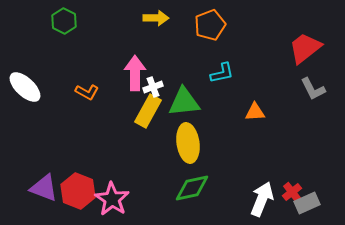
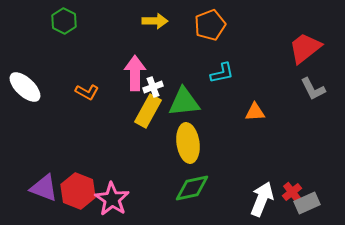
yellow arrow: moved 1 px left, 3 px down
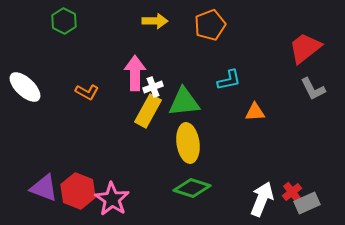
cyan L-shape: moved 7 px right, 7 px down
green diamond: rotated 30 degrees clockwise
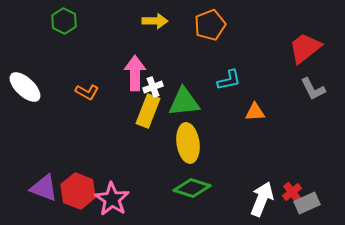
yellow rectangle: rotated 8 degrees counterclockwise
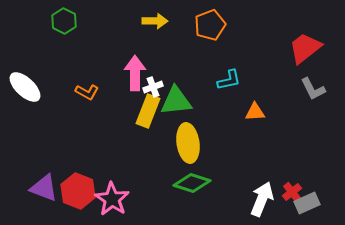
green triangle: moved 8 px left, 1 px up
green diamond: moved 5 px up
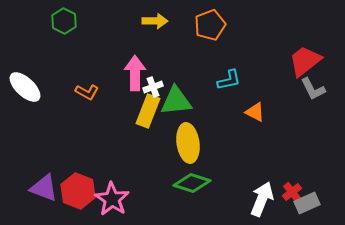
red trapezoid: moved 13 px down
orange triangle: rotated 30 degrees clockwise
